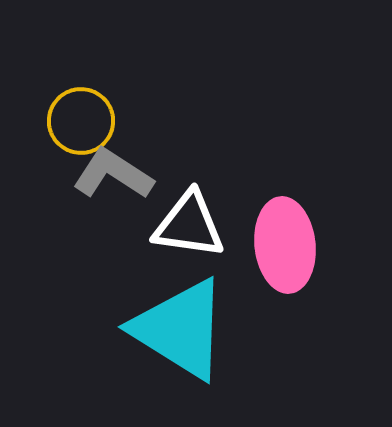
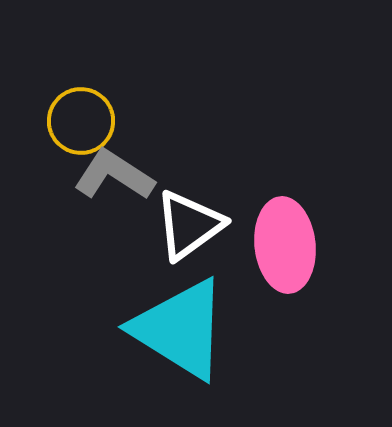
gray L-shape: moved 1 px right, 1 px down
white triangle: rotated 44 degrees counterclockwise
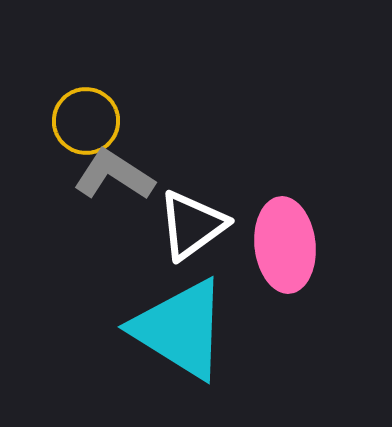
yellow circle: moved 5 px right
white triangle: moved 3 px right
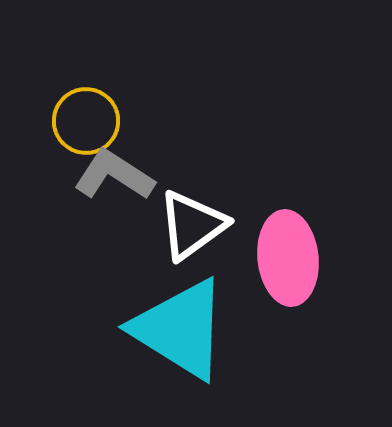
pink ellipse: moved 3 px right, 13 px down
